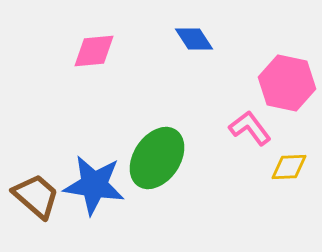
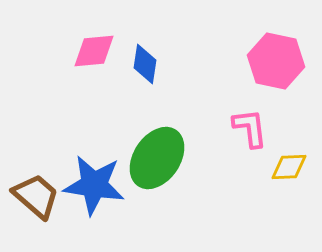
blue diamond: moved 49 px left, 25 px down; rotated 42 degrees clockwise
pink hexagon: moved 11 px left, 22 px up
pink L-shape: rotated 30 degrees clockwise
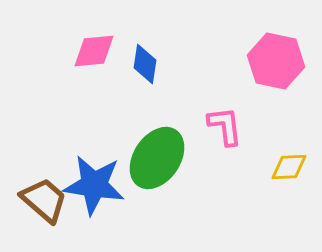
pink L-shape: moved 25 px left, 2 px up
brown trapezoid: moved 8 px right, 4 px down
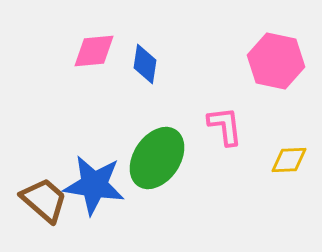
yellow diamond: moved 7 px up
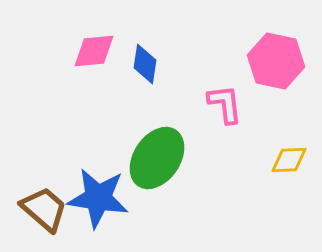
pink L-shape: moved 22 px up
blue star: moved 4 px right, 13 px down
brown trapezoid: moved 9 px down
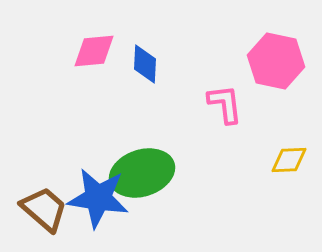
blue diamond: rotated 6 degrees counterclockwise
green ellipse: moved 15 px left, 15 px down; rotated 38 degrees clockwise
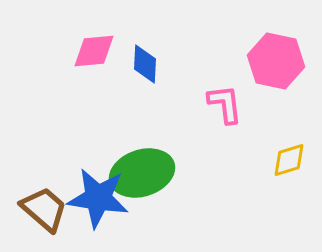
yellow diamond: rotated 15 degrees counterclockwise
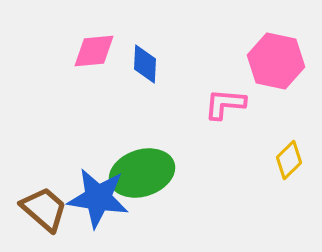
pink L-shape: rotated 78 degrees counterclockwise
yellow diamond: rotated 27 degrees counterclockwise
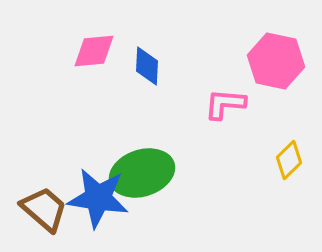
blue diamond: moved 2 px right, 2 px down
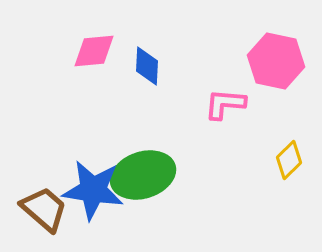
green ellipse: moved 1 px right, 2 px down
blue star: moved 5 px left, 8 px up
